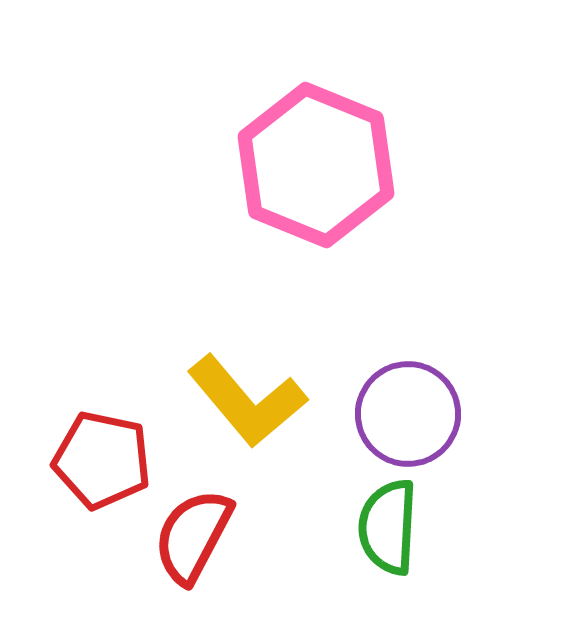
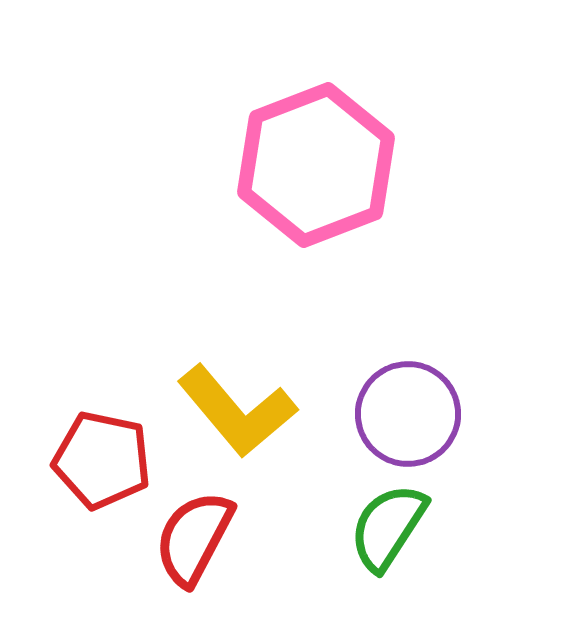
pink hexagon: rotated 17 degrees clockwise
yellow L-shape: moved 10 px left, 10 px down
green semicircle: rotated 30 degrees clockwise
red semicircle: moved 1 px right, 2 px down
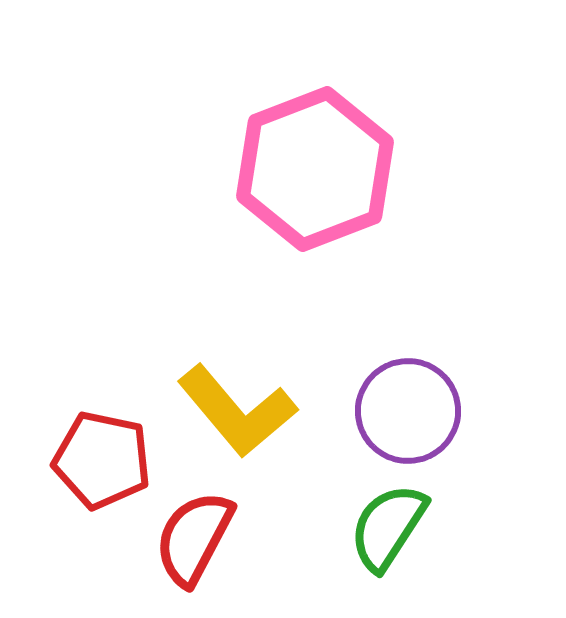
pink hexagon: moved 1 px left, 4 px down
purple circle: moved 3 px up
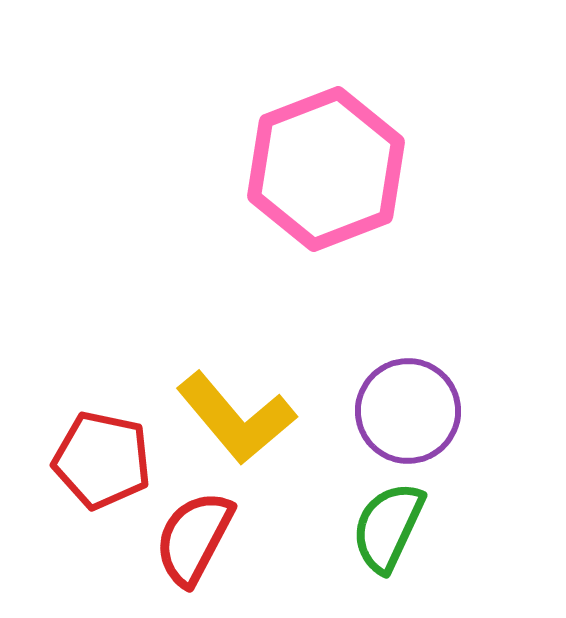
pink hexagon: moved 11 px right
yellow L-shape: moved 1 px left, 7 px down
green semicircle: rotated 8 degrees counterclockwise
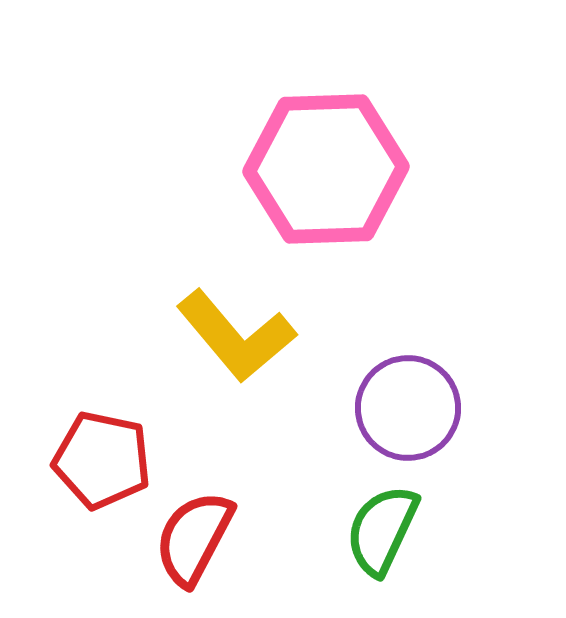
pink hexagon: rotated 19 degrees clockwise
purple circle: moved 3 px up
yellow L-shape: moved 82 px up
green semicircle: moved 6 px left, 3 px down
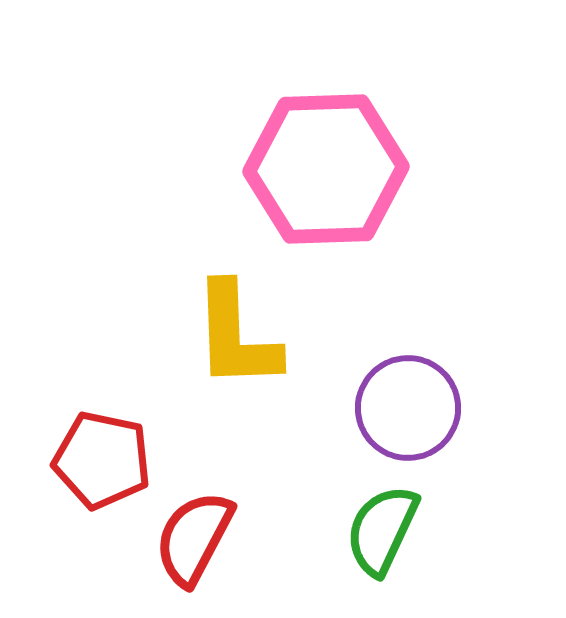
yellow L-shape: rotated 38 degrees clockwise
